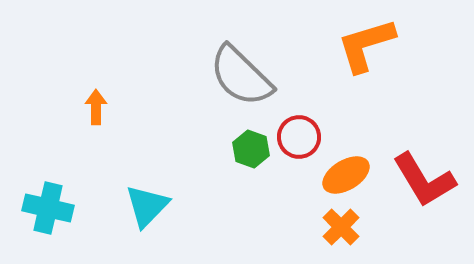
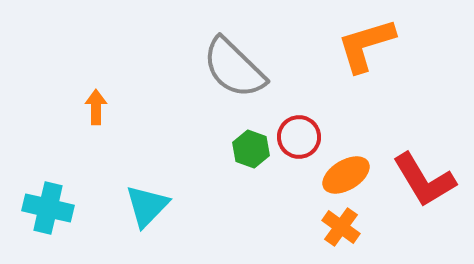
gray semicircle: moved 7 px left, 8 px up
orange cross: rotated 9 degrees counterclockwise
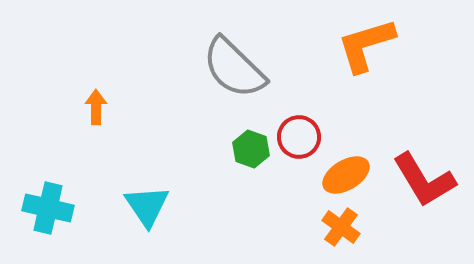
cyan triangle: rotated 18 degrees counterclockwise
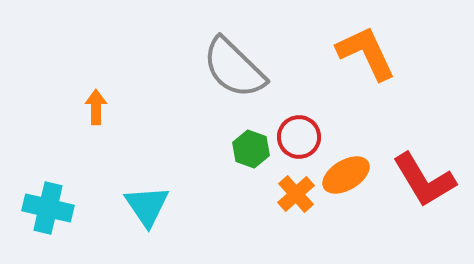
orange L-shape: moved 8 px down; rotated 82 degrees clockwise
orange cross: moved 45 px left, 33 px up; rotated 12 degrees clockwise
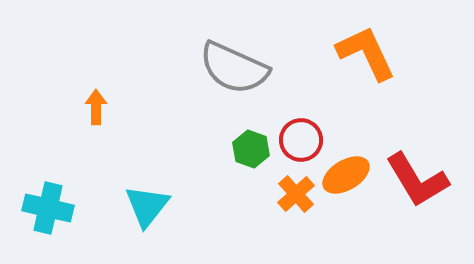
gray semicircle: rotated 20 degrees counterclockwise
red circle: moved 2 px right, 3 px down
red L-shape: moved 7 px left
cyan triangle: rotated 12 degrees clockwise
